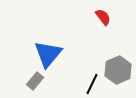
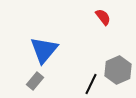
blue triangle: moved 4 px left, 4 px up
black line: moved 1 px left
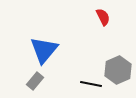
red semicircle: rotated 12 degrees clockwise
black line: rotated 75 degrees clockwise
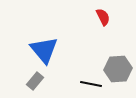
blue triangle: rotated 20 degrees counterclockwise
gray hexagon: moved 1 px up; rotated 20 degrees clockwise
